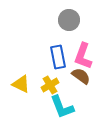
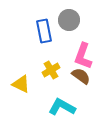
blue rectangle: moved 14 px left, 26 px up
yellow cross: moved 1 px right, 15 px up
cyan L-shape: rotated 140 degrees clockwise
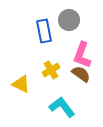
pink L-shape: moved 1 px left, 1 px up
brown semicircle: moved 2 px up
cyan L-shape: rotated 24 degrees clockwise
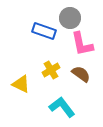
gray circle: moved 1 px right, 2 px up
blue rectangle: rotated 60 degrees counterclockwise
pink L-shape: moved 11 px up; rotated 32 degrees counterclockwise
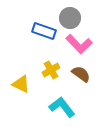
pink L-shape: moved 3 px left; rotated 32 degrees counterclockwise
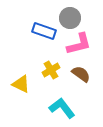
pink L-shape: rotated 60 degrees counterclockwise
cyan L-shape: moved 1 px down
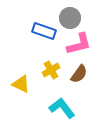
brown semicircle: moved 2 px left; rotated 90 degrees clockwise
